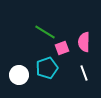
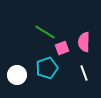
white circle: moved 2 px left
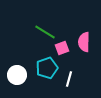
white line: moved 15 px left, 6 px down; rotated 35 degrees clockwise
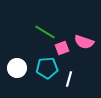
pink semicircle: rotated 72 degrees counterclockwise
cyan pentagon: rotated 15 degrees clockwise
white circle: moved 7 px up
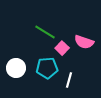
pink square: rotated 24 degrees counterclockwise
white circle: moved 1 px left
white line: moved 1 px down
